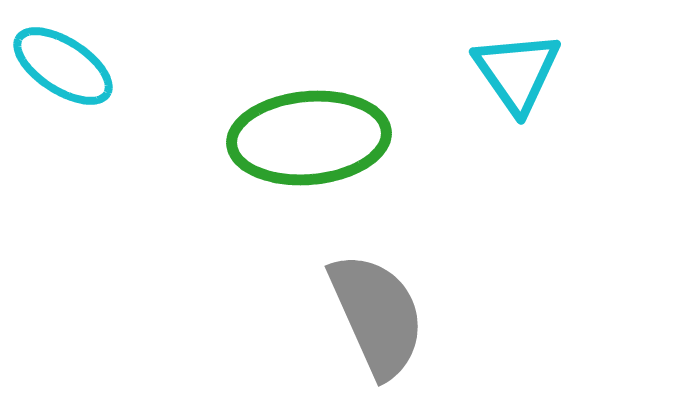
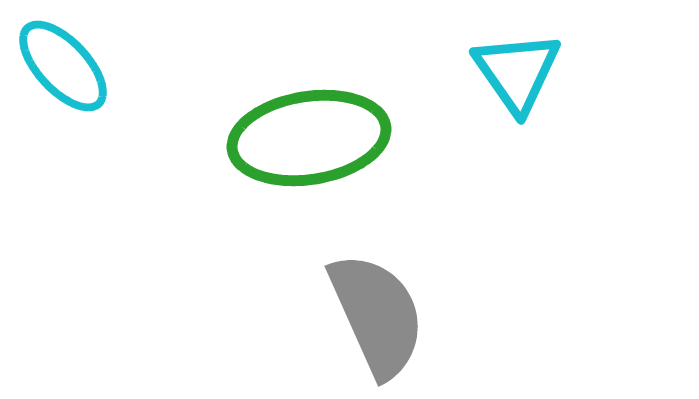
cyan ellipse: rotated 14 degrees clockwise
green ellipse: rotated 4 degrees counterclockwise
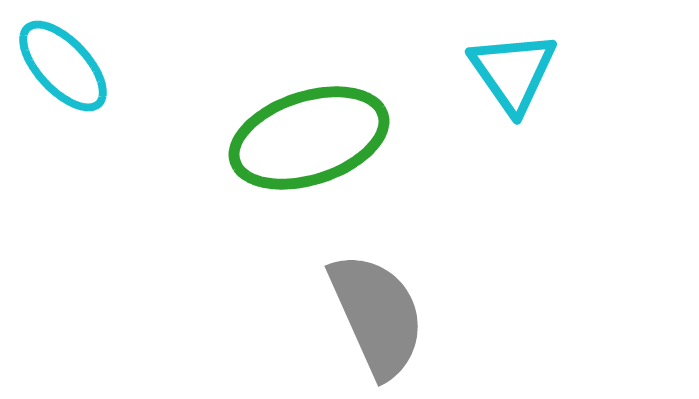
cyan triangle: moved 4 px left
green ellipse: rotated 9 degrees counterclockwise
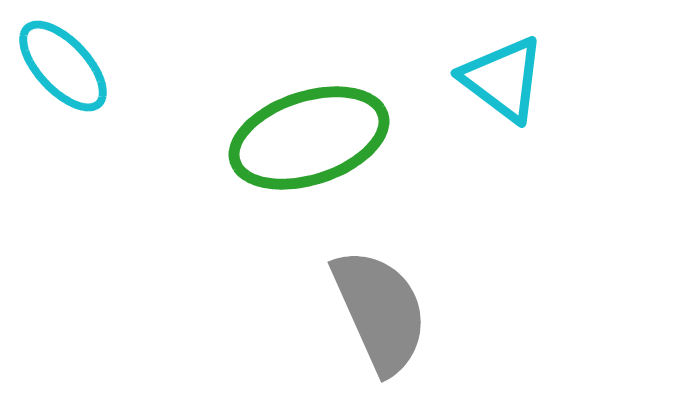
cyan triangle: moved 10 px left, 7 px down; rotated 18 degrees counterclockwise
gray semicircle: moved 3 px right, 4 px up
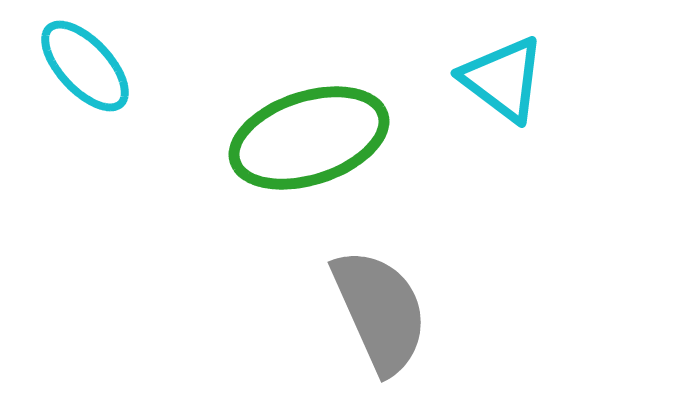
cyan ellipse: moved 22 px right
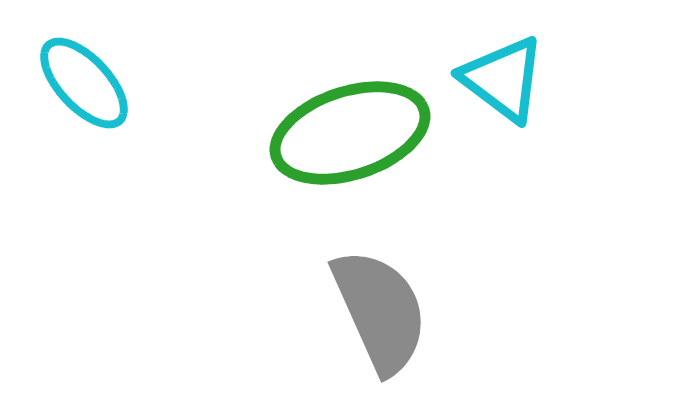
cyan ellipse: moved 1 px left, 17 px down
green ellipse: moved 41 px right, 5 px up
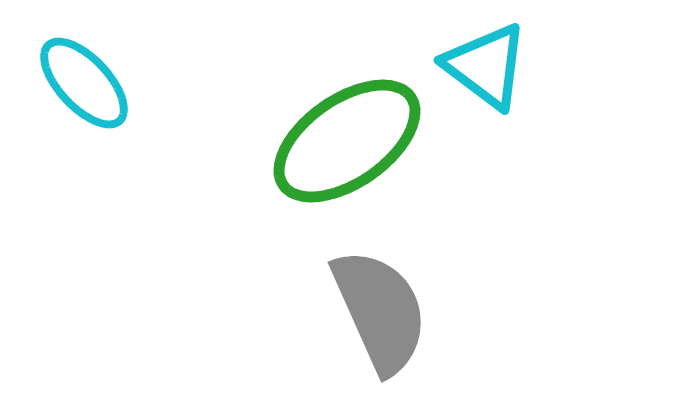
cyan triangle: moved 17 px left, 13 px up
green ellipse: moved 3 px left, 8 px down; rotated 17 degrees counterclockwise
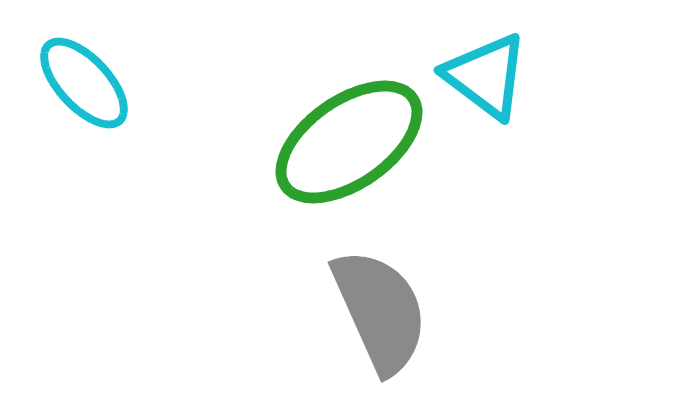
cyan triangle: moved 10 px down
green ellipse: moved 2 px right, 1 px down
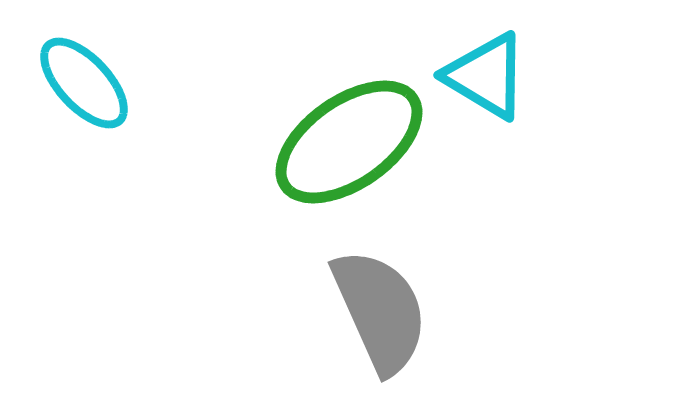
cyan triangle: rotated 6 degrees counterclockwise
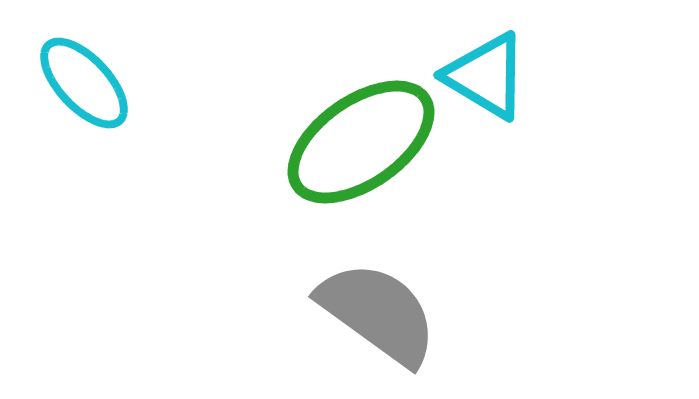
green ellipse: moved 12 px right
gray semicircle: moved 2 px left, 2 px down; rotated 30 degrees counterclockwise
